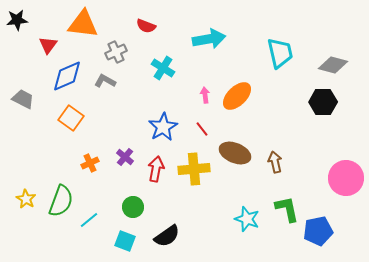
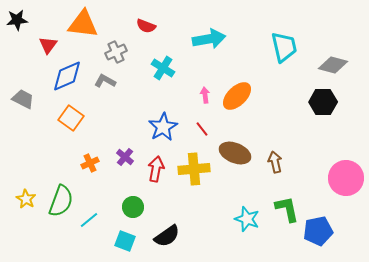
cyan trapezoid: moved 4 px right, 6 px up
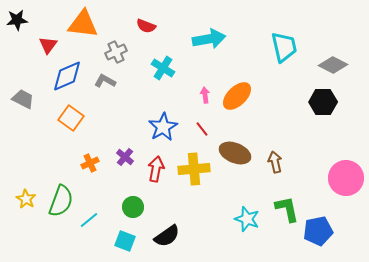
gray diamond: rotated 12 degrees clockwise
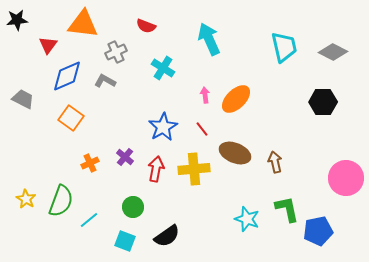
cyan arrow: rotated 104 degrees counterclockwise
gray diamond: moved 13 px up
orange ellipse: moved 1 px left, 3 px down
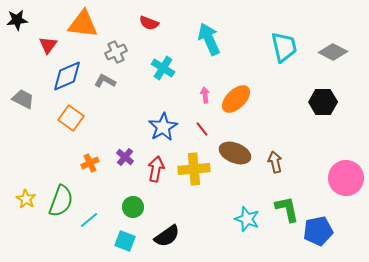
red semicircle: moved 3 px right, 3 px up
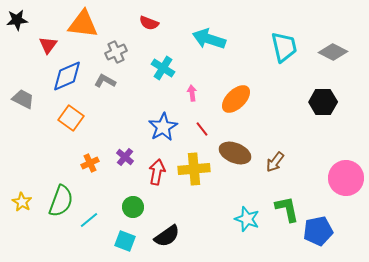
cyan arrow: rotated 48 degrees counterclockwise
pink arrow: moved 13 px left, 2 px up
brown arrow: rotated 130 degrees counterclockwise
red arrow: moved 1 px right, 3 px down
yellow star: moved 4 px left, 3 px down
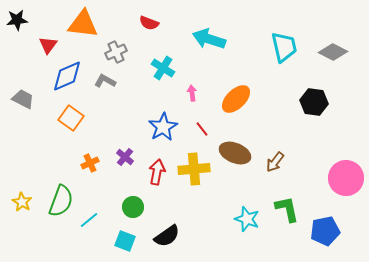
black hexagon: moved 9 px left; rotated 8 degrees clockwise
blue pentagon: moved 7 px right
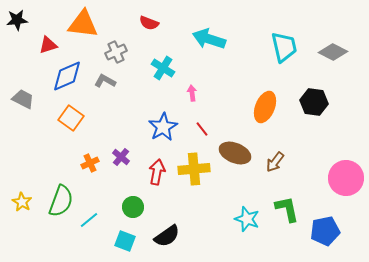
red triangle: rotated 36 degrees clockwise
orange ellipse: moved 29 px right, 8 px down; rotated 24 degrees counterclockwise
purple cross: moved 4 px left
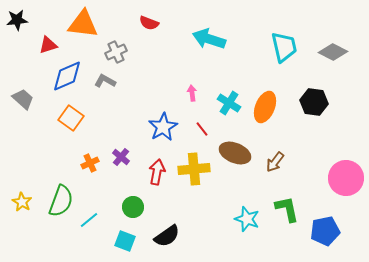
cyan cross: moved 66 px right, 35 px down
gray trapezoid: rotated 15 degrees clockwise
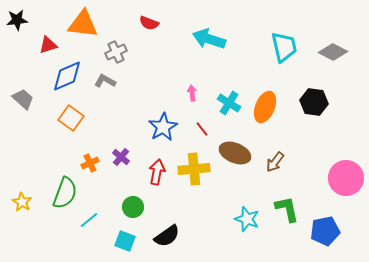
green semicircle: moved 4 px right, 8 px up
